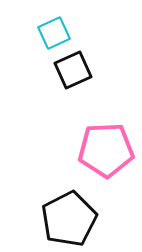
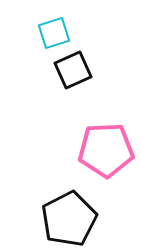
cyan square: rotated 8 degrees clockwise
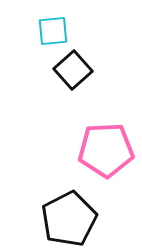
cyan square: moved 1 px left, 2 px up; rotated 12 degrees clockwise
black square: rotated 18 degrees counterclockwise
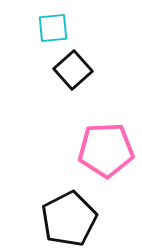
cyan square: moved 3 px up
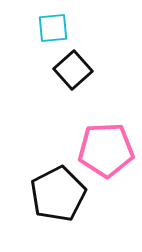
black pentagon: moved 11 px left, 25 px up
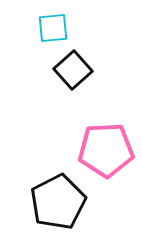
black pentagon: moved 8 px down
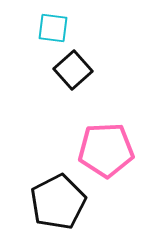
cyan square: rotated 12 degrees clockwise
